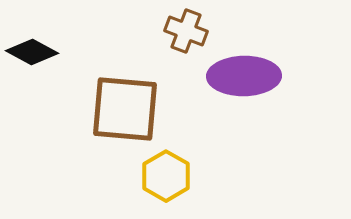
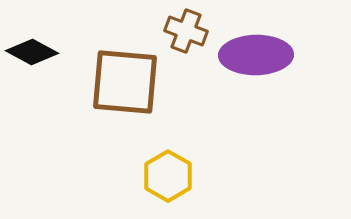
purple ellipse: moved 12 px right, 21 px up
brown square: moved 27 px up
yellow hexagon: moved 2 px right
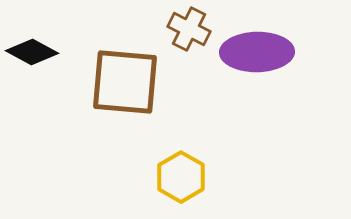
brown cross: moved 3 px right, 2 px up; rotated 6 degrees clockwise
purple ellipse: moved 1 px right, 3 px up
yellow hexagon: moved 13 px right, 1 px down
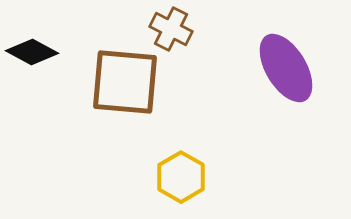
brown cross: moved 18 px left
purple ellipse: moved 29 px right, 16 px down; rotated 60 degrees clockwise
